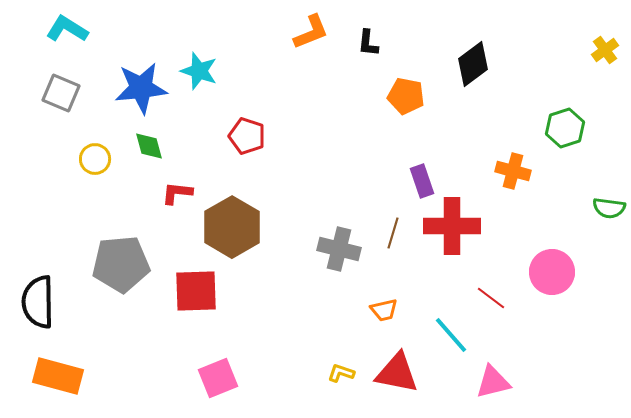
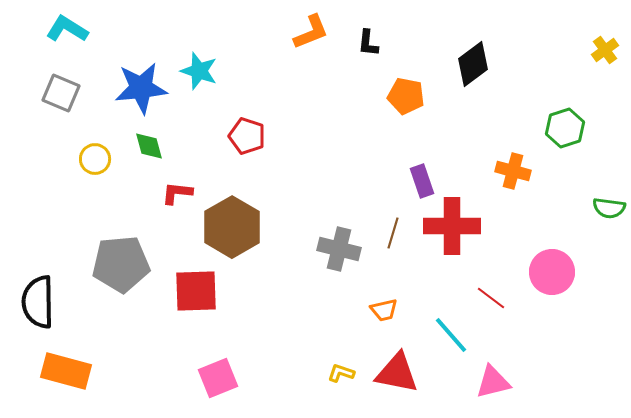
orange rectangle: moved 8 px right, 5 px up
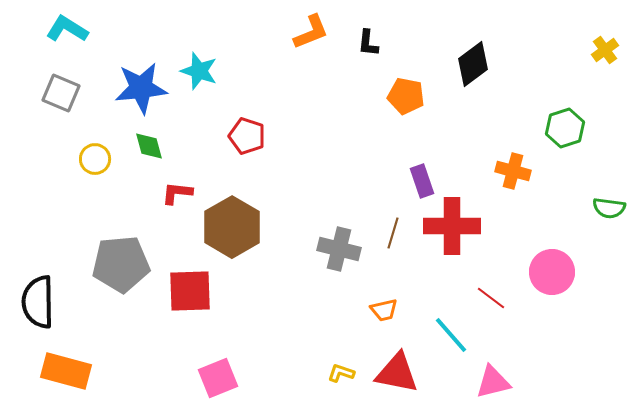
red square: moved 6 px left
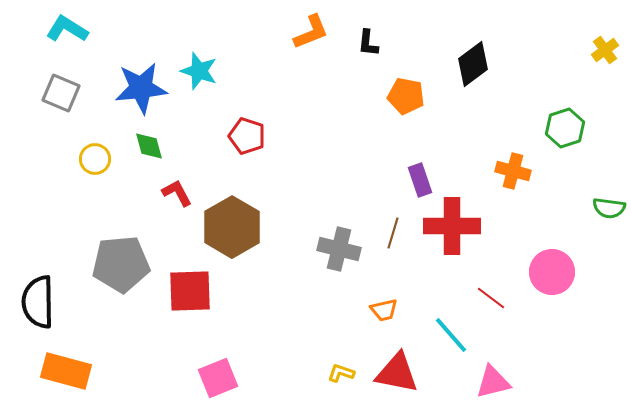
purple rectangle: moved 2 px left, 1 px up
red L-shape: rotated 56 degrees clockwise
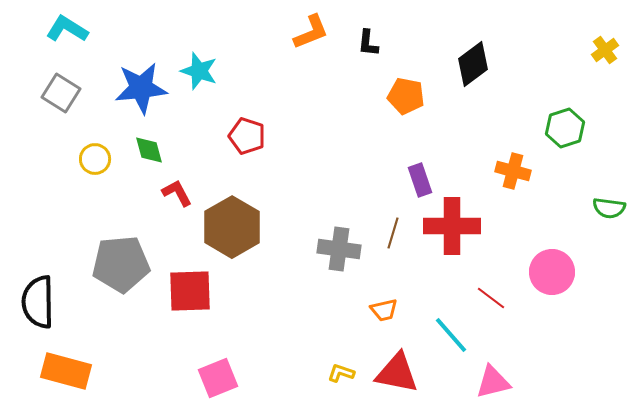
gray square: rotated 9 degrees clockwise
green diamond: moved 4 px down
gray cross: rotated 6 degrees counterclockwise
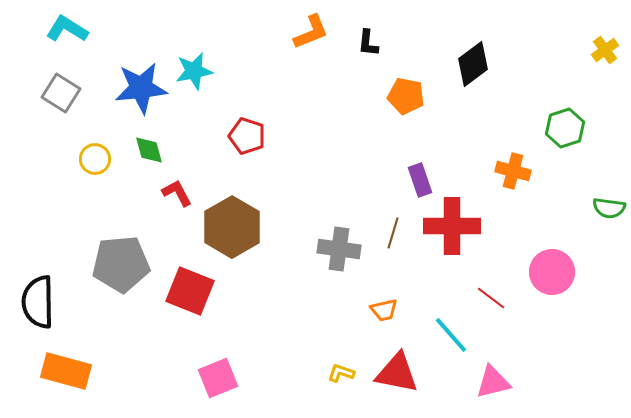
cyan star: moved 5 px left; rotated 30 degrees counterclockwise
red square: rotated 24 degrees clockwise
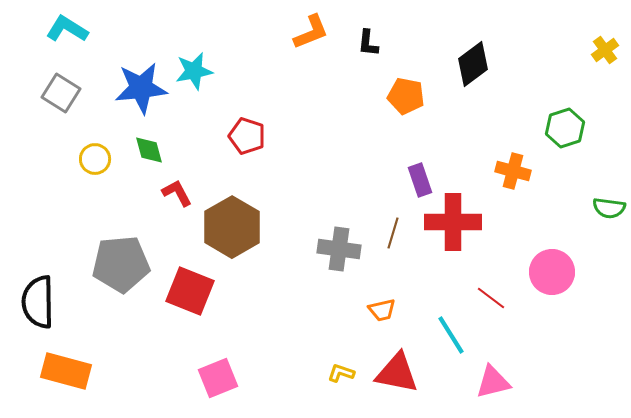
red cross: moved 1 px right, 4 px up
orange trapezoid: moved 2 px left
cyan line: rotated 9 degrees clockwise
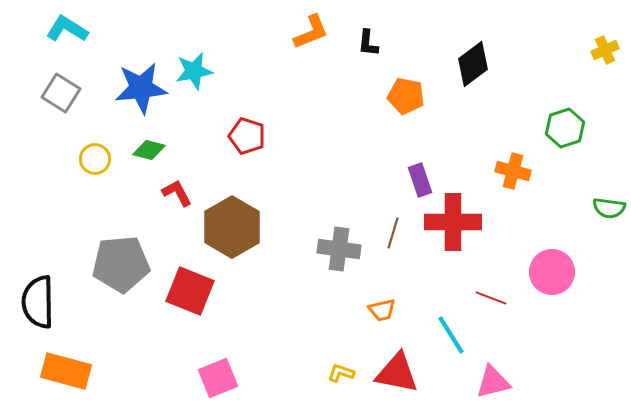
yellow cross: rotated 12 degrees clockwise
green diamond: rotated 60 degrees counterclockwise
red line: rotated 16 degrees counterclockwise
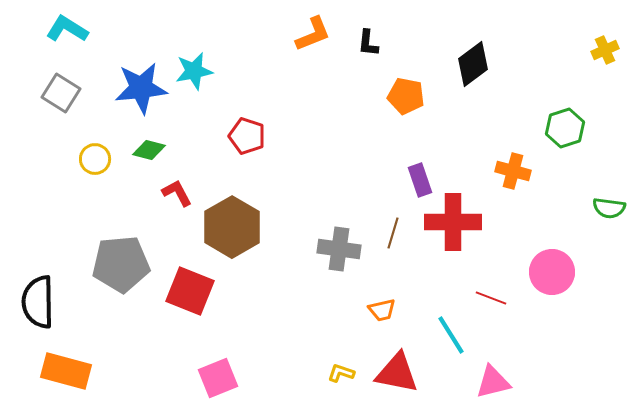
orange L-shape: moved 2 px right, 2 px down
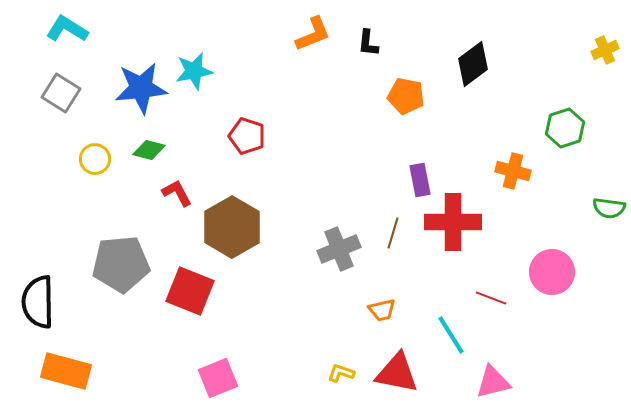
purple rectangle: rotated 8 degrees clockwise
gray cross: rotated 30 degrees counterclockwise
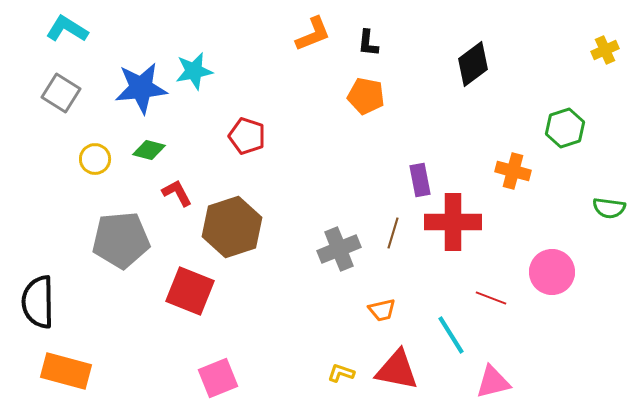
orange pentagon: moved 40 px left
brown hexagon: rotated 12 degrees clockwise
gray pentagon: moved 24 px up
red triangle: moved 3 px up
